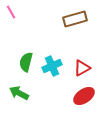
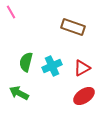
brown rectangle: moved 2 px left, 8 px down; rotated 35 degrees clockwise
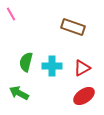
pink line: moved 2 px down
cyan cross: rotated 24 degrees clockwise
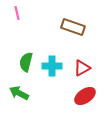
pink line: moved 6 px right, 1 px up; rotated 16 degrees clockwise
red ellipse: moved 1 px right
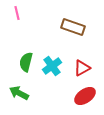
cyan cross: rotated 36 degrees counterclockwise
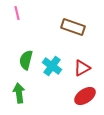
green semicircle: moved 2 px up
cyan cross: rotated 18 degrees counterclockwise
green arrow: rotated 54 degrees clockwise
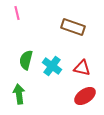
red triangle: rotated 42 degrees clockwise
green arrow: moved 1 px down
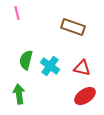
cyan cross: moved 2 px left
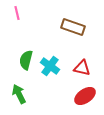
green arrow: rotated 18 degrees counterclockwise
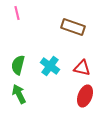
green semicircle: moved 8 px left, 5 px down
red ellipse: rotated 35 degrees counterclockwise
